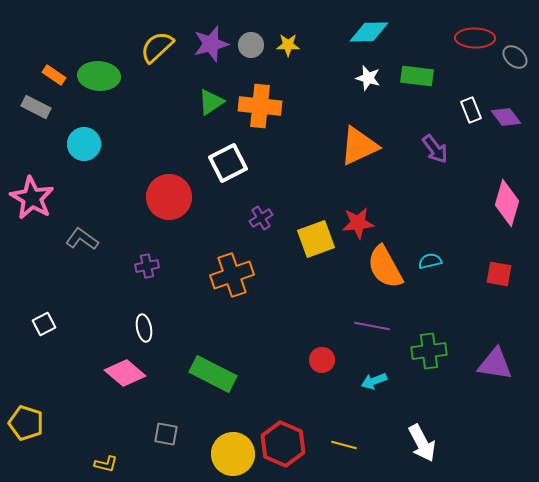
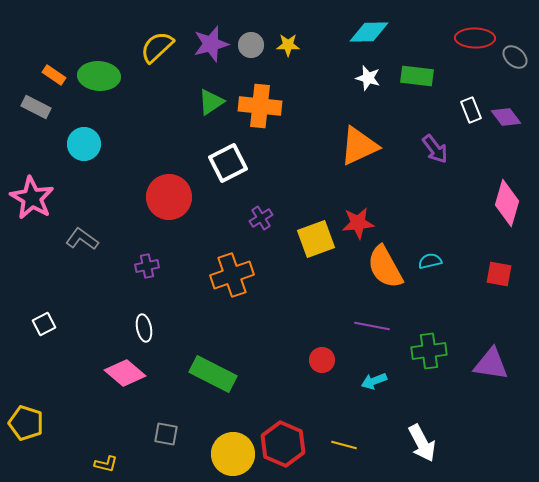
purple triangle at (495, 364): moved 4 px left
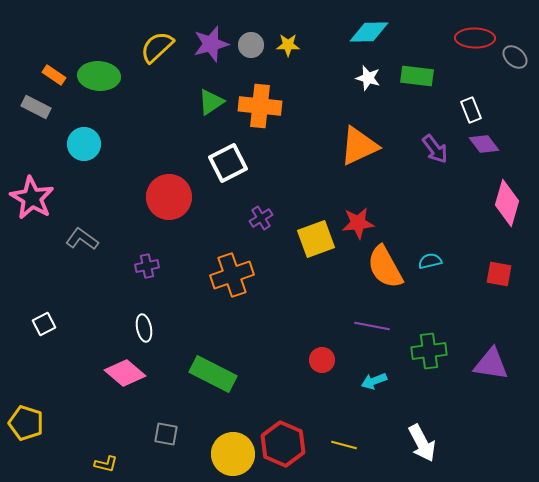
purple diamond at (506, 117): moved 22 px left, 27 px down
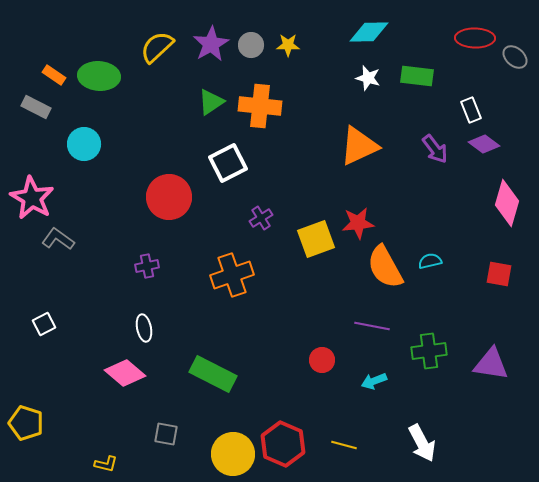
purple star at (211, 44): rotated 15 degrees counterclockwise
purple diamond at (484, 144): rotated 16 degrees counterclockwise
gray L-shape at (82, 239): moved 24 px left
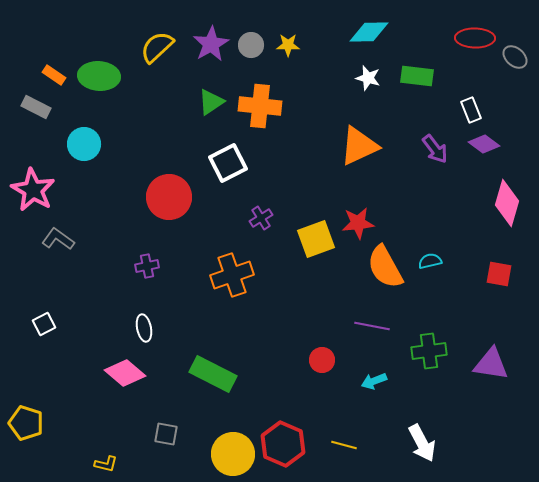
pink star at (32, 198): moved 1 px right, 8 px up
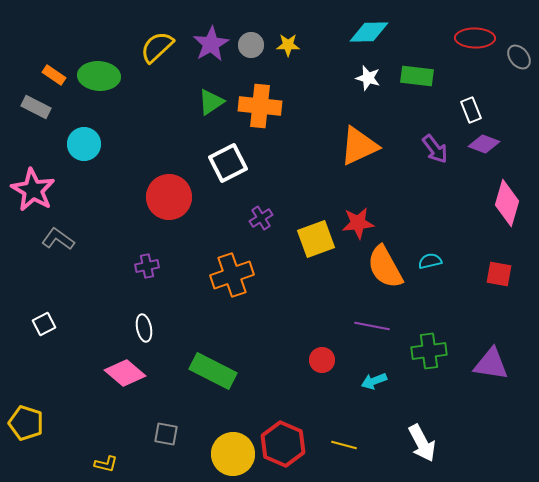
gray ellipse at (515, 57): moved 4 px right; rotated 10 degrees clockwise
purple diamond at (484, 144): rotated 16 degrees counterclockwise
green rectangle at (213, 374): moved 3 px up
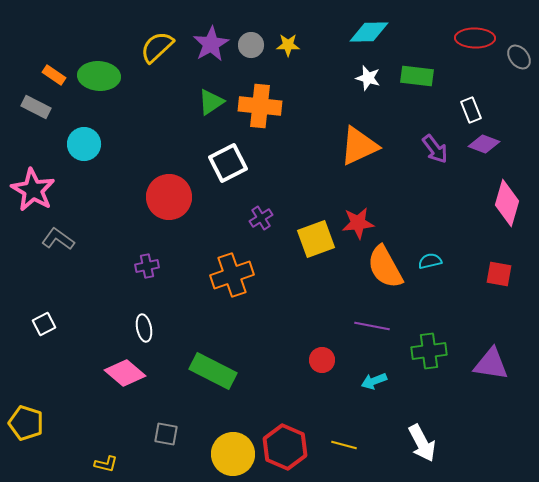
red hexagon at (283, 444): moved 2 px right, 3 px down
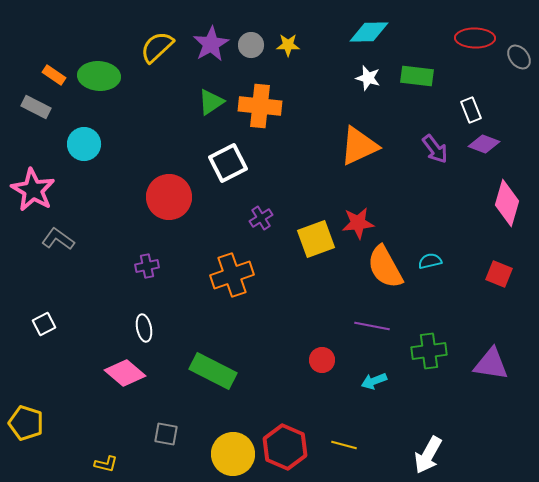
red square at (499, 274): rotated 12 degrees clockwise
white arrow at (422, 443): moved 6 px right, 12 px down; rotated 57 degrees clockwise
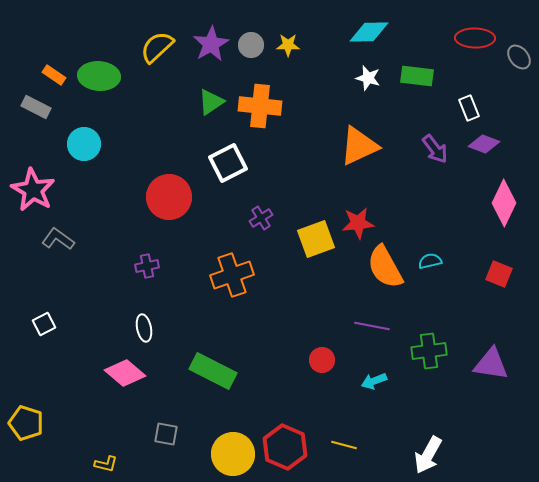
white rectangle at (471, 110): moved 2 px left, 2 px up
pink diamond at (507, 203): moved 3 px left; rotated 9 degrees clockwise
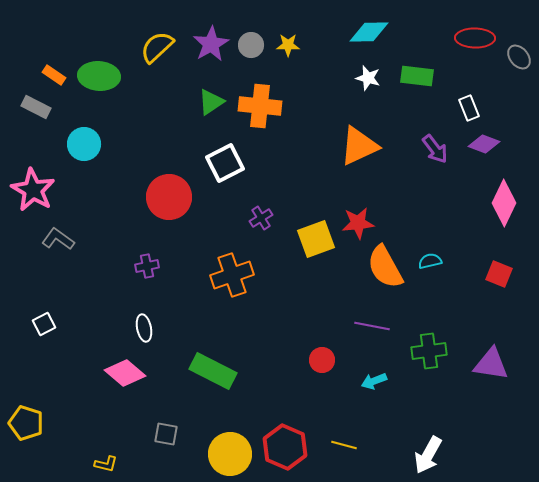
white square at (228, 163): moved 3 px left
yellow circle at (233, 454): moved 3 px left
